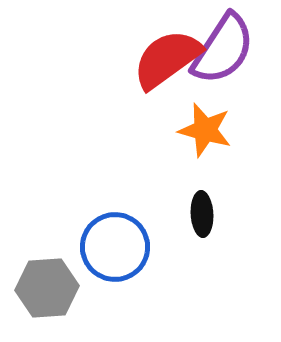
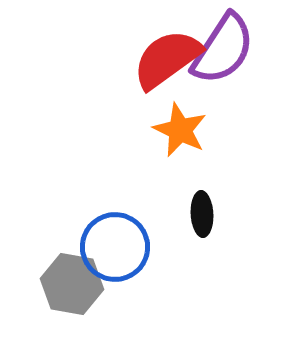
orange star: moved 25 px left; rotated 10 degrees clockwise
gray hexagon: moved 25 px right, 4 px up; rotated 14 degrees clockwise
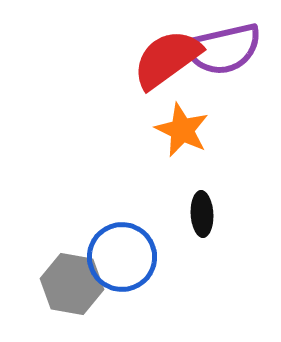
purple semicircle: rotated 44 degrees clockwise
orange star: moved 2 px right
blue circle: moved 7 px right, 10 px down
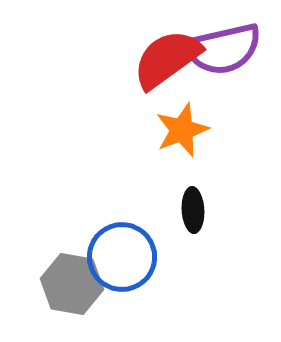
orange star: rotated 26 degrees clockwise
black ellipse: moved 9 px left, 4 px up
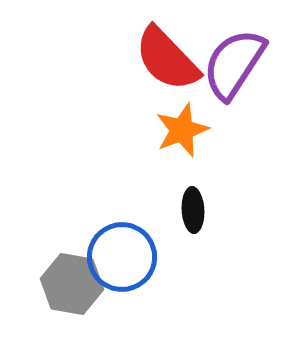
purple semicircle: moved 11 px right, 15 px down; rotated 136 degrees clockwise
red semicircle: rotated 98 degrees counterclockwise
